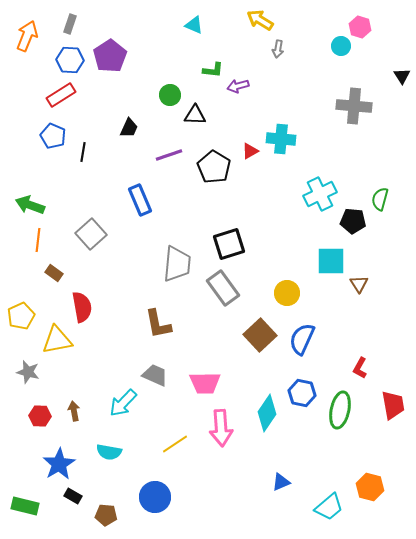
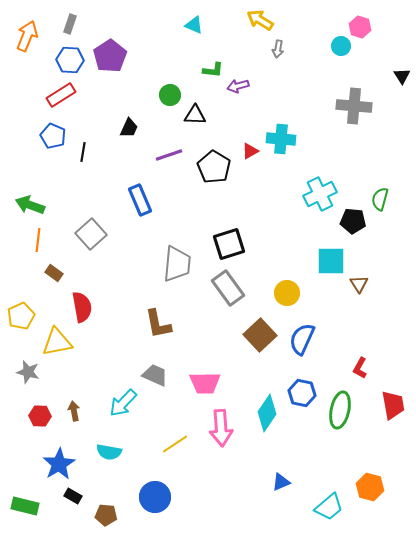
gray rectangle at (223, 288): moved 5 px right
yellow triangle at (57, 340): moved 2 px down
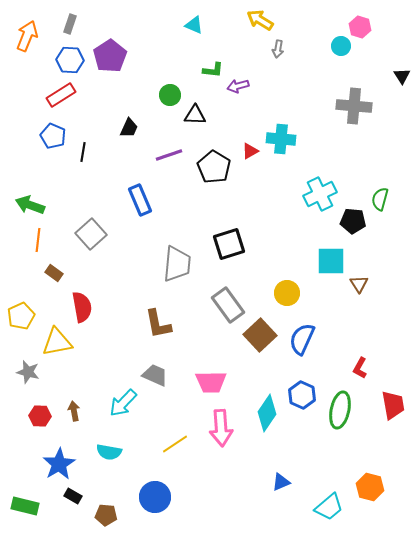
gray rectangle at (228, 288): moved 17 px down
pink trapezoid at (205, 383): moved 6 px right, 1 px up
blue hexagon at (302, 393): moved 2 px down; rotated 12 degrees clockwise
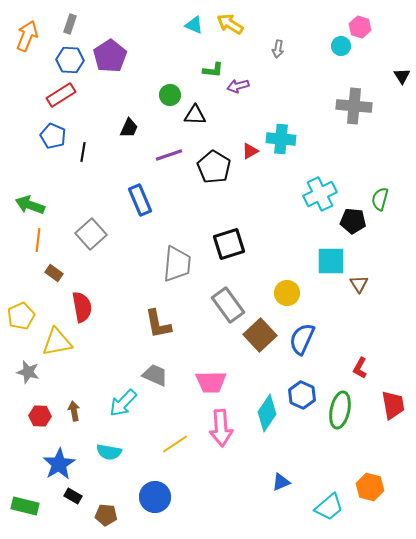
yellow arrow at (260, 20): moved 30 px left, 4 px down
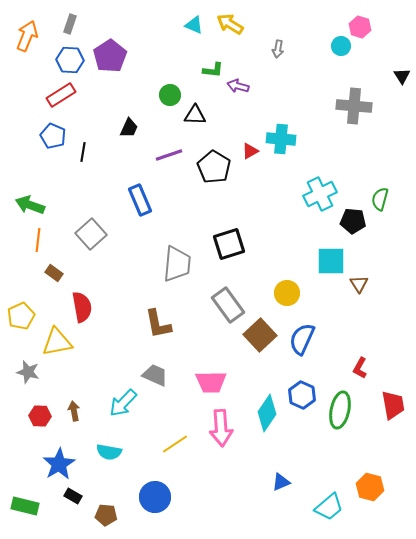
purple arrow at (238, 86): rotated 30 degrees clockwise
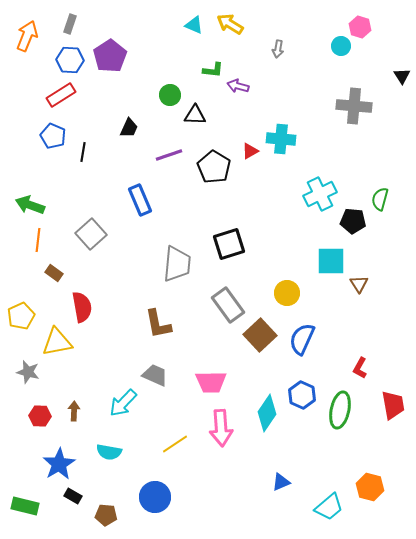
brown arrow at (74, 411): rotated 12 degrees clockwise
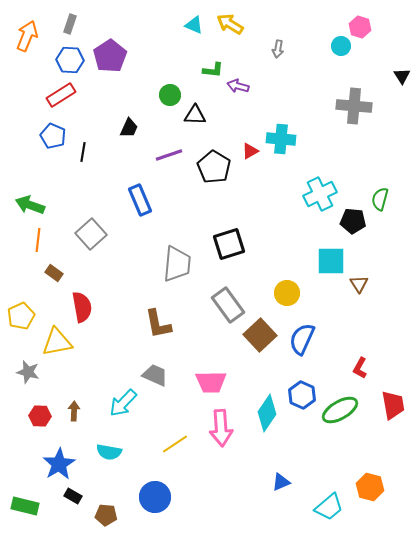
green ellipse at (340, 410): rotated 48 degrees clockwise
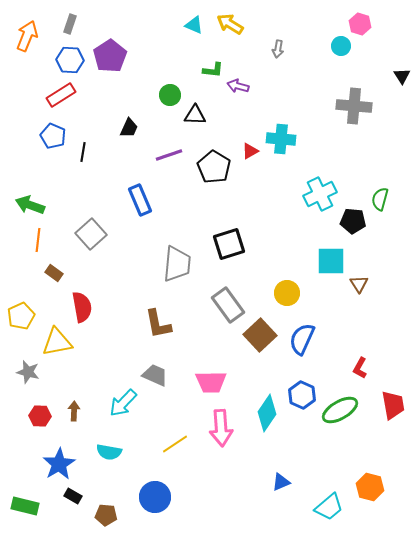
pink hexagon at (360, 27): moved 3 px up
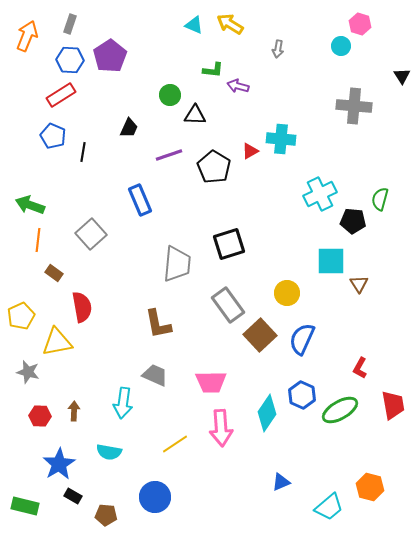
cyan arrow at (123, 403): rotated 36 degrees counterclockwise
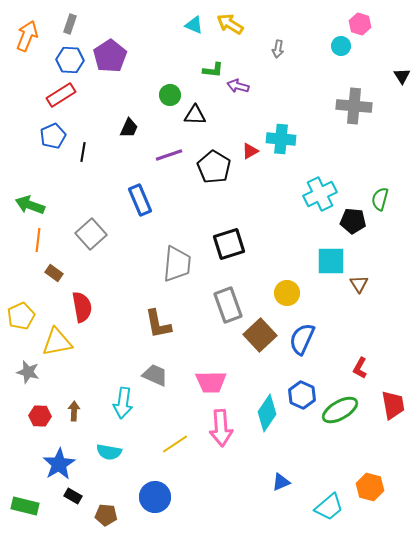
blue pentagon at (53, 136): rotated 25 degrees clockwise
gray rectangle at (228, 305): rotated 16 degrees clockwise
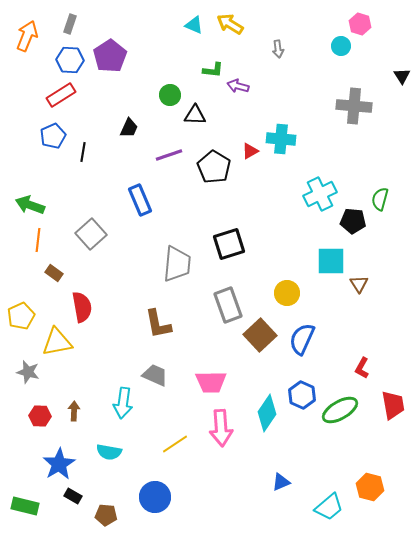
gray arrow at (278, 49): rotated 18 degrees counterclockwise
red L-shape at (360, 368): moved 2 px right
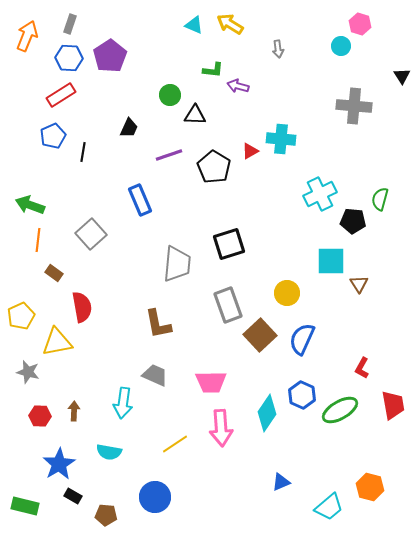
blue hexagon at (70, 60): moved 1 px left, 2 px up
